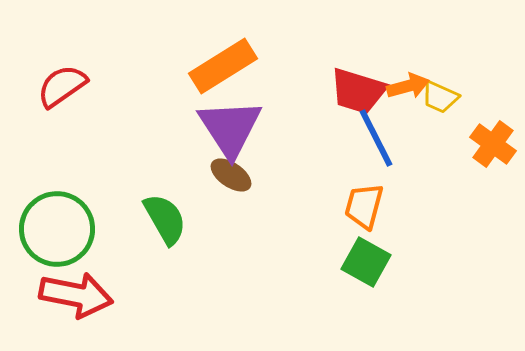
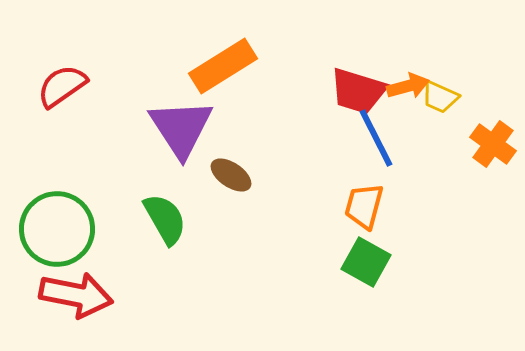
purple triangle: moved 49 px left
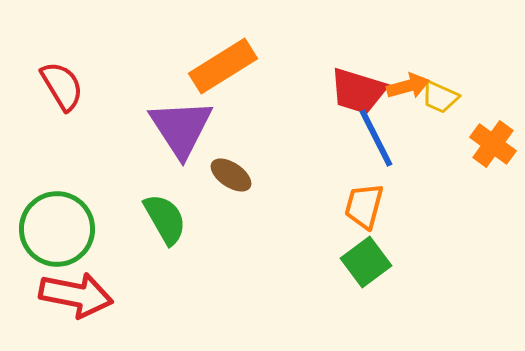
red semicircle: rotated 94 degrees clockwise
green square: rotated 24 degrees clockwise
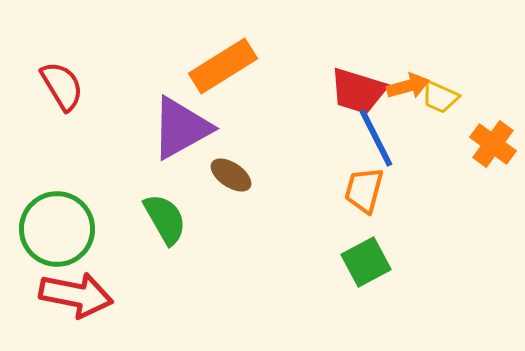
purple triangle: rotated 34 degrees clockwise
orange trapezoid: moved 16 px up
green square: rotated 9 degrees clockwise
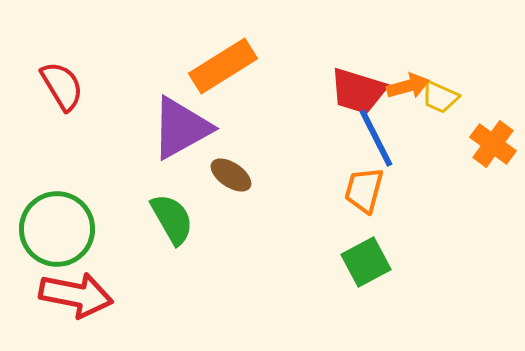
green semicircle: moved 7 px right
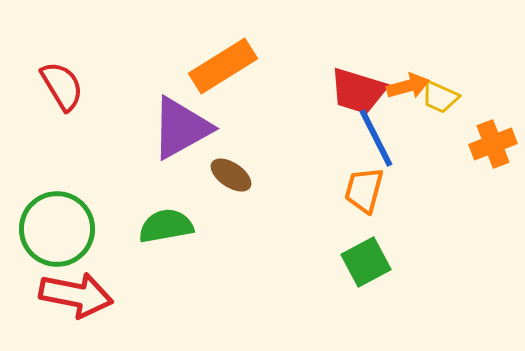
orange cross: rotated 33 degrees clockwise
green semicircle: moved 6 px left, 7 px down; rotated 70 degrees counterclockwise
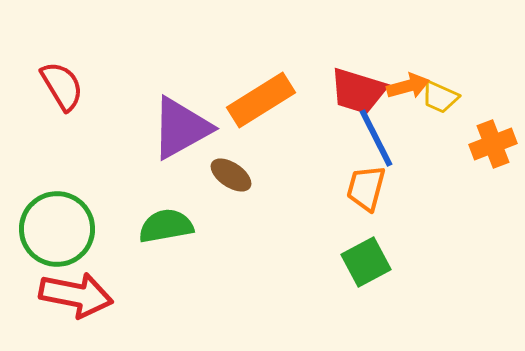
orange rectangle: moved 38 px right, 34 px down
orange trapezoid: moved 2 px right, 2 px up
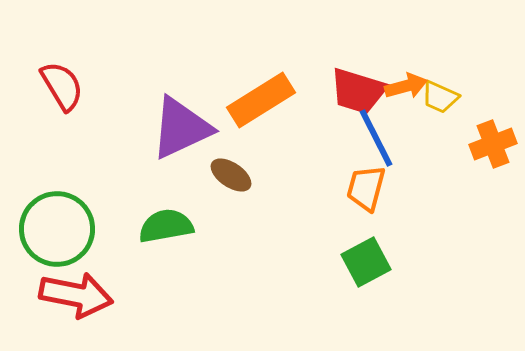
orange arrow: moved 2 px left
purple triangle: rotated 4 degrees clockwise
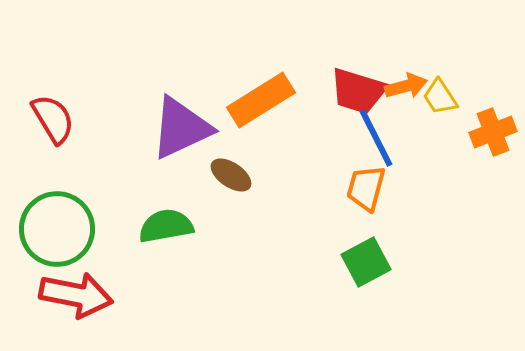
red semicircle: moved 9 px left, 33 px down
yellow trapezoid: rotated 33 degrees clockwise
orange cross: moved 12 px up
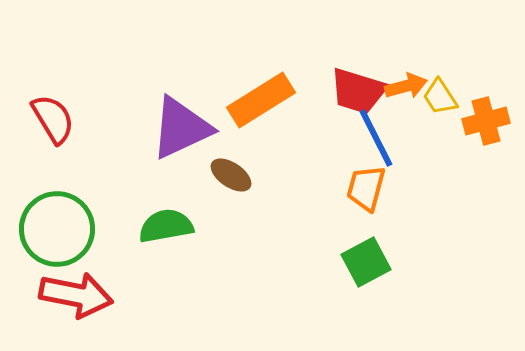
orange cross: moved 7 px left, 11 px up; rotated 6 degrees clockwise
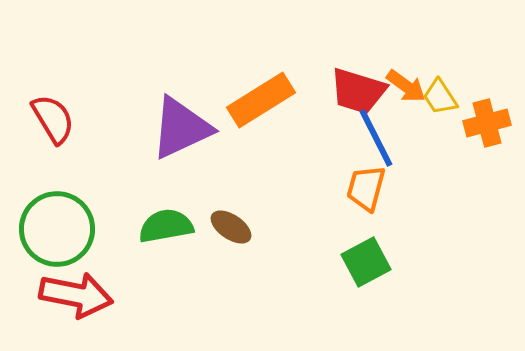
orange arrow: rotated 51 degrees clockwise
orange cross: moved 1 px right, 2 px down
brown ellipse: moved 52 px down
